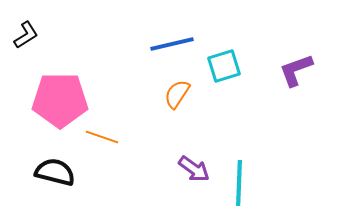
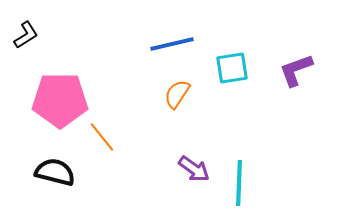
cyan square: moved 8 px right, 2 px down; rotated 8 degrees clockwise
orange line: rotated 32 degrees clockwise
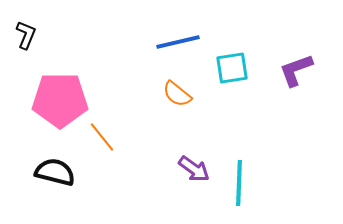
black L-shape: rotated 36 degrees counterclockwise
blue line: moved 6 px right, 2 px up
orange semicircle: rotated 84 degrees counterclockwise
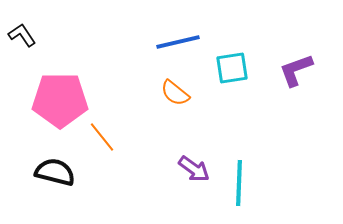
black L-shape: moved 4 px left; rotated 56 degrees counterclockwise
orange semicircle: moved 2 px left, 1 px up
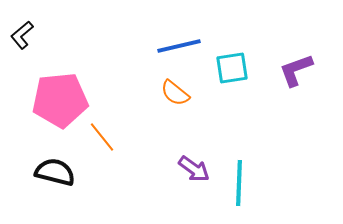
black L-shape: rotated 96 degrees counterclockwise
blue line: moved 1 px right, 4 px down
pink pentagon: rotated 6 degrees counterclockwise
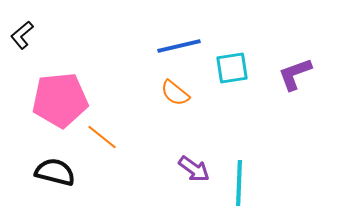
purple L-shape: moved 1 px left, 4 px down
orange line: rotated 12 degrees counterclockwise
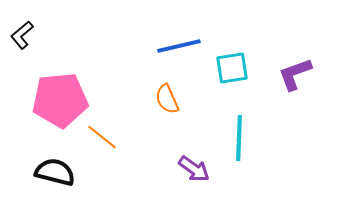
orange semicircle: moved 8 px left, 6 px down; rotated 28 degrees clockwise
cyan line: moved 45 px up
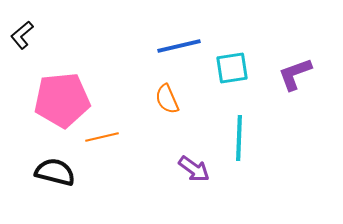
pink pentagon: moved 2 px right
orange line: rotated 52 degrees counterclockwise
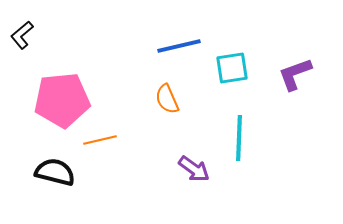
orange line: moved 2 px left, 3 px down
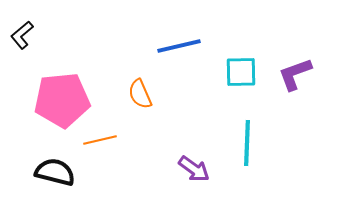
cyan square: moved 9 px right, 4 px down; rotated 8 degrees clockwise
orange semicircle: moved 27 px left, 5 px up
cyan line: moved 8 px right, 5 px down
